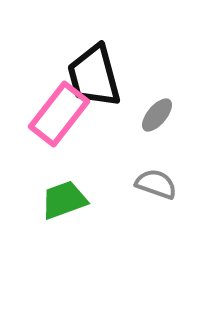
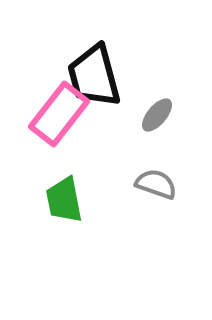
green trapezoid: rotated 81 degrees counterclockwise
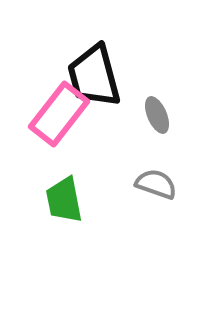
gray ellipse: rotated 63 degrees counterclockwise
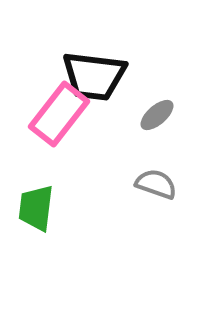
black trapezoid: rotated 68 degrees counterclockwise
gray ellipse: rotated 72 degrees clockwise
green trapezoid: moved 28 px left, 8 px down; rotated 18 degrees clockwise
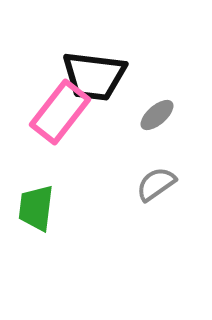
pink rectangle: moved 1 px right, 2 px up
gray semicircle: rotated 54 degrees counterclockwise
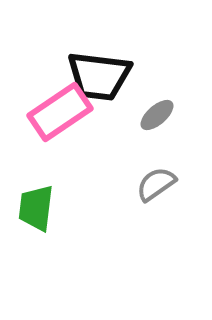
black trapezoid: moved 5 px right
pink rectangle: rotated 18 degrees clockwise
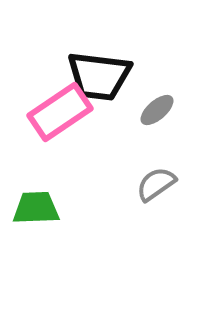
gray ellipse: moved 5 px up
green trapezoid: rotated 81 degrees clockwise
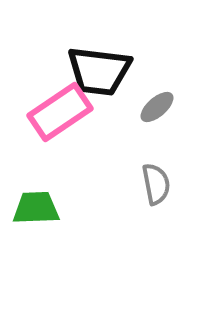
black trapezoid: moved 5 px up
gray ellipse: moved 3 px up
gray semicircle: rotated 114 degrees clockwise
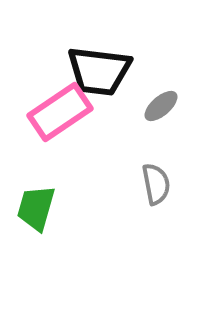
gray ellipse: moved 4 px right, 1 px up
green trapezoid: rotated 72 degrees counterclockwise
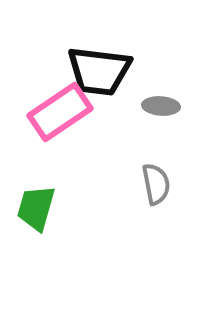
gray ellipse: rotated 45 degrees clockwise
